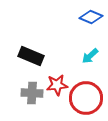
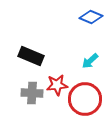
cyan arrow: moved 5 px down
red circle: moved 1 px left, 1 px down
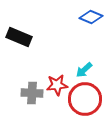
black rectangle: moved 12 px left, 19 px up
cyan arrow: moved 6 px left, 9 px down
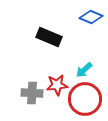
black rectangle: moved 30 px right
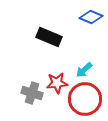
red star: moved 2 px up
gray cross: rotated 15 degrees clockwise
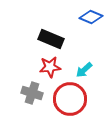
black rectangle: moved 2 px right, 2 px down
red star: moved 7 px left, 16 px up
red circle: moved 15 px left
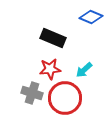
black rectangle: moved 2 px right, 1 px up
red star: moved 2 px down
red circle: moved 5 px left, 1 px up
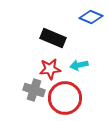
cyan arrow: moved 5 px left, 5 px up; rotated 30 degrees clockwise
gray cross: moved 2 px right, 3 px up
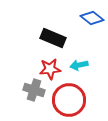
blue diamond: moved 1 px right, 1 px down; rotated 15 degrees clockwise
red circle: moved 4 px right, 2 px down
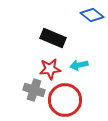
blue diamond: moved 3 px up
red circle: moved 4 px left
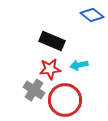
black rectangle: moved 1 px left, 3 px down
gray cross: rotated 15 degrees clockwise
